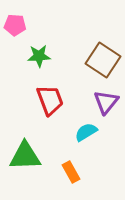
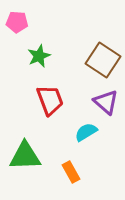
pink pentagon: moved 2 px right, 3 px up
green star: rotated 20 degrees counterclockwise
purple triangle: rotated 28 degrees counterclockwise
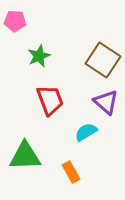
pink pentagon: moved 2 px left, 1 px up
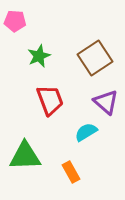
brown square: moved 8 px left, 2 px up; rotated 24 degrees clockwise
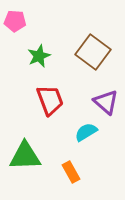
brown square: moved 2 px left, 6 px up; rotated 20 degrees counterclockwise
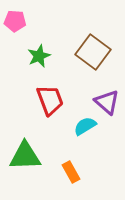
purple triangle: moved 1 px right
cyan semicircle: moved 1 px left, 6 px up
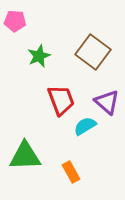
red trapezoid: moved 11 px right
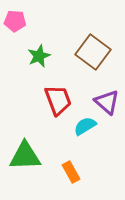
red trapezoid: moved 3 px left
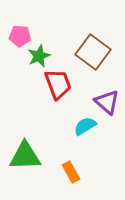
pink pentagon: moved 5 px right, 15 px down
red trapezoid: moved 16 px up
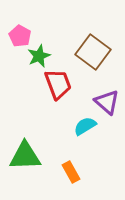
pink pentagon: rotated 25 degrees clockwise
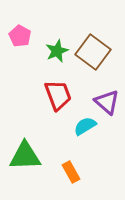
green star: moved 18 px right, 5 px up
red trapezoid: moved 11 px down
